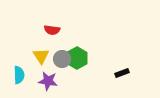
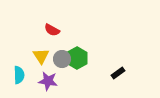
red semicircle: rotated 21 degrees clockwise
black rectangle: moved 4 px left; rotated 16 degrees counterclockwise
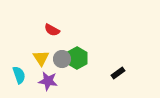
yellow triangle: moved 2 px down
cyan semicircle: rotated 18 degrees counterclockwise
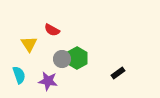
yellow triangle: moved 12 px left, 14 px up
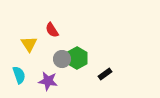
red semicircle: rotated 28 degrees clockwise
black rectangle: moved 13 px left, 1 px down
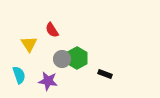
black rectangle: rotated 56 degrees clockwise
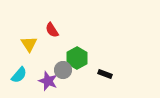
gray circle: moved 1 px right, 11 px down
cyan semicircle: rotated 60 degrees clockwise
purple star: rotated 12 degrees clockwise
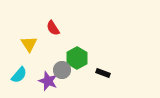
red semicircle: moved 1 px right, 2 px up
gray circle: moved 1 px left
black rectangle: moved 2 px left, 1 px up
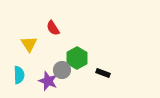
cyan semicircle: rotated 42 degrees counterclockwise
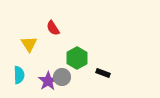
gray circle: moved 7 px down
purple star: rotated 18 degrees clockwise
